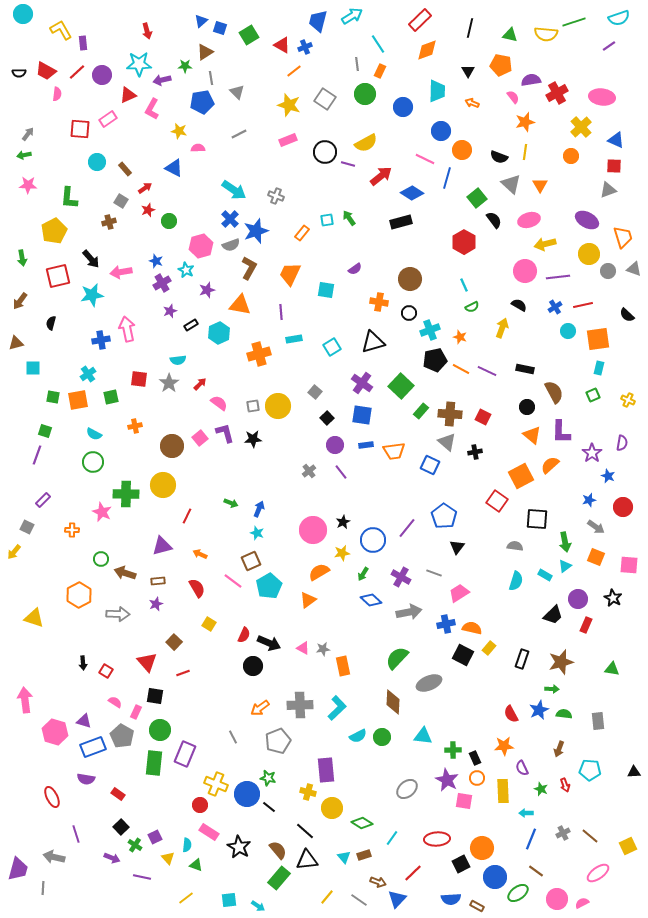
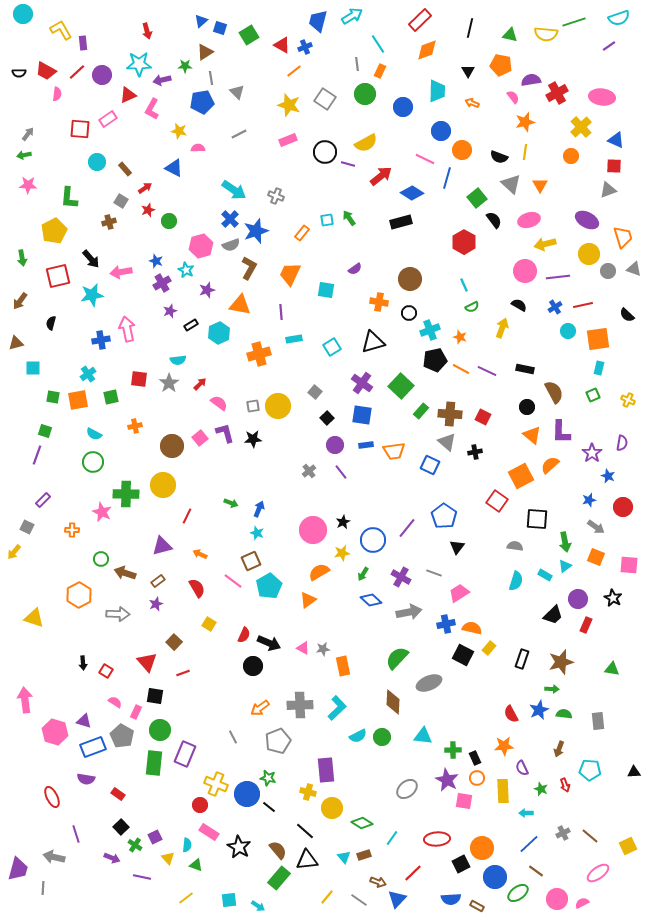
brown rectangle at (158, 581): rotated 32 degrees counterclockwise
blue line at (531, 839): moved 2 px left, 5 px down; rotated 25 degrees clockwise
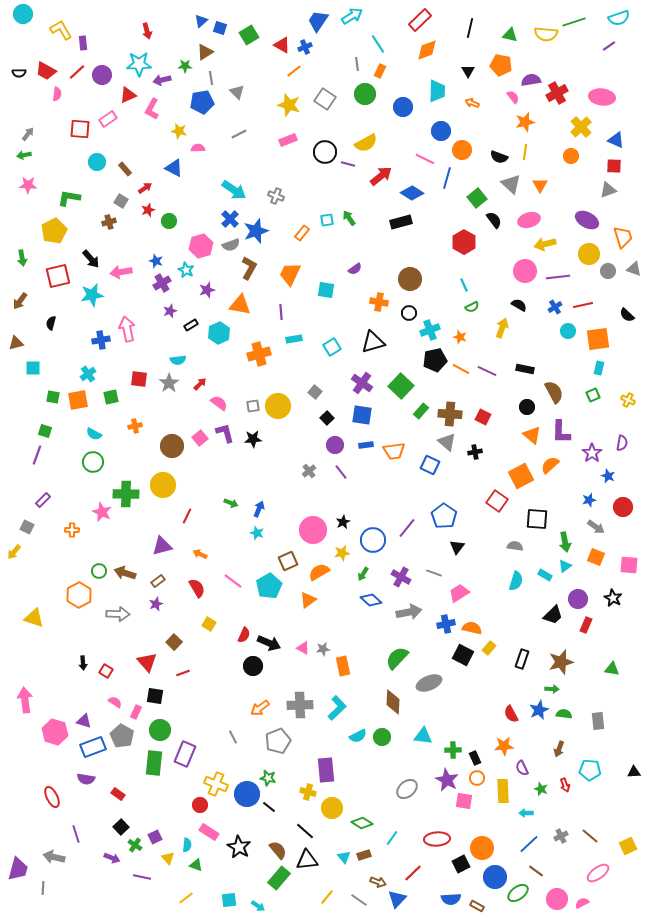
blue trapezoid at (318, 21): rotated 20 degrees clockwise
green L-shape at (69, 198): rotated 95 degrees clockwise
green circle at (101, 559): moved 2 px left, 12 px down
brown square at (251, 561): moved 37 px right
gray cross at (563, 833): moved 2 px left, 3 px down
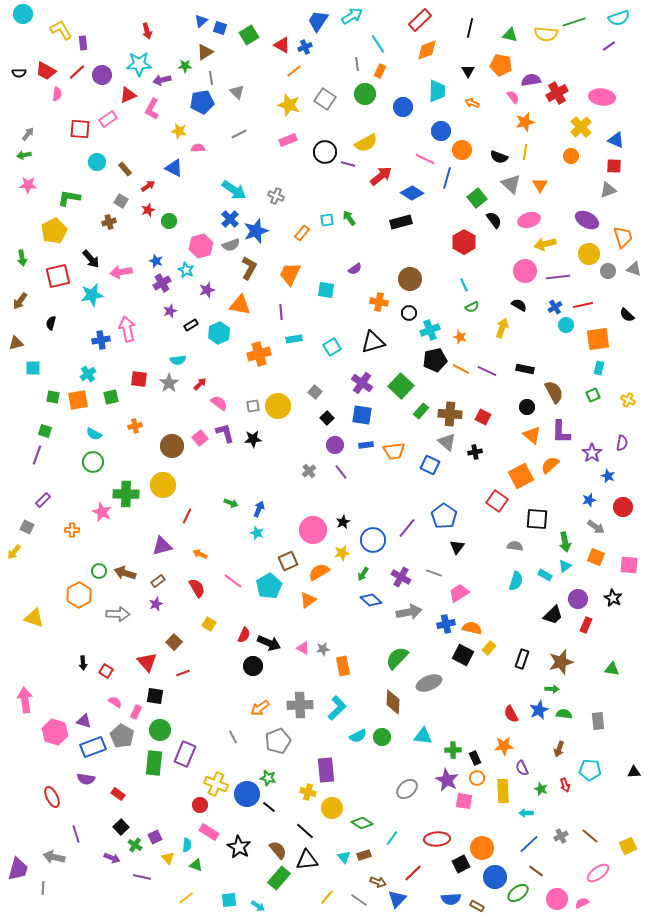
red arrow at (145, 188): moved 3 px right, 2 px up
cyan circle at (568, 331): moved 2 px left, 6 px up
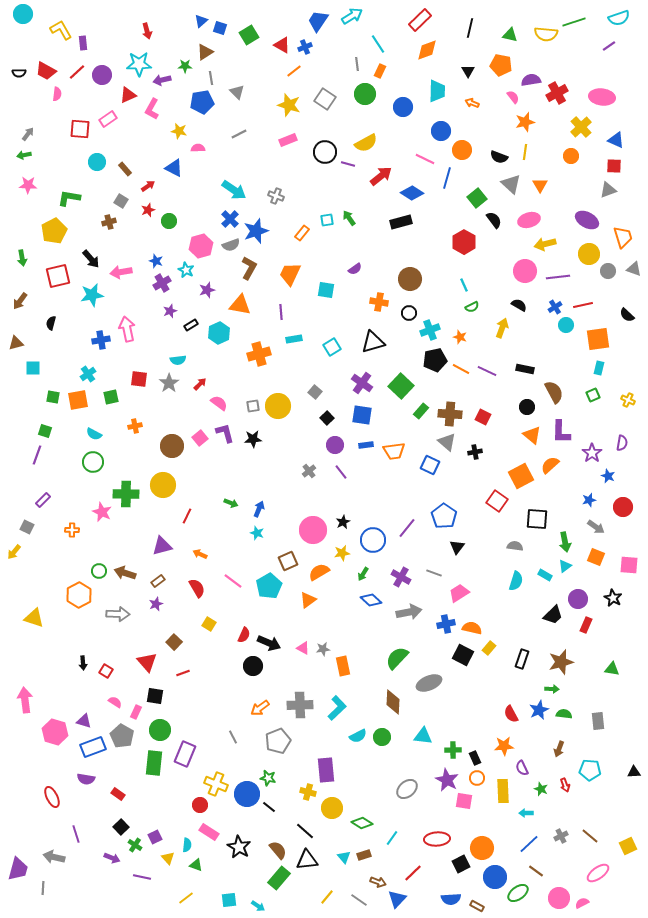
pink circle at (557, 899): moved 2 px right, 1 px up
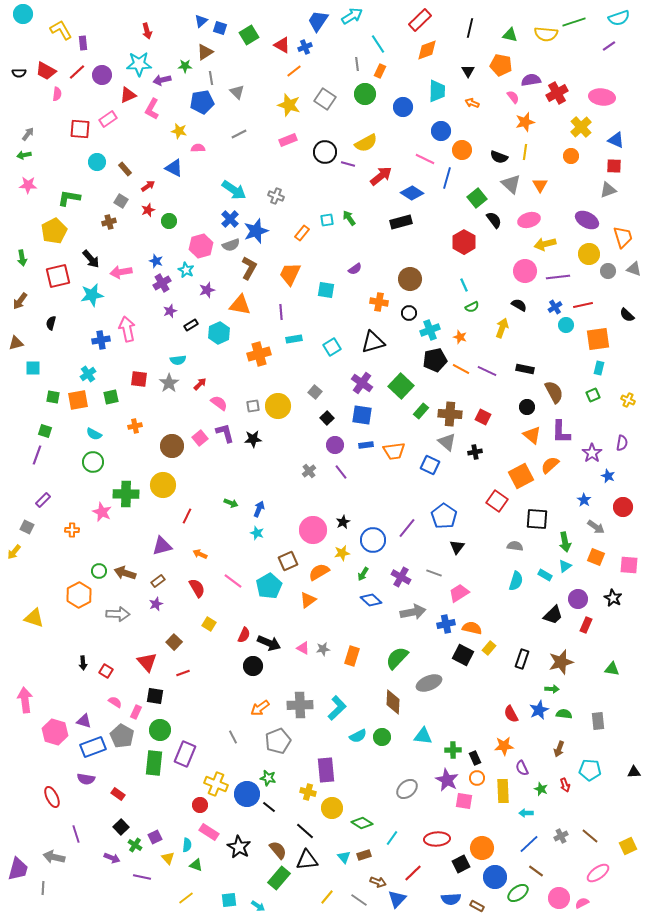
blue star at (589, 500): moved 5 px left; rotated 24 degrees counterclockwise
gray arrow at (409, 612): moved 4 px right
orange rectangle at (343, 666): moved 9 px right, 10 px up; rotated 30 degrees clockwise
